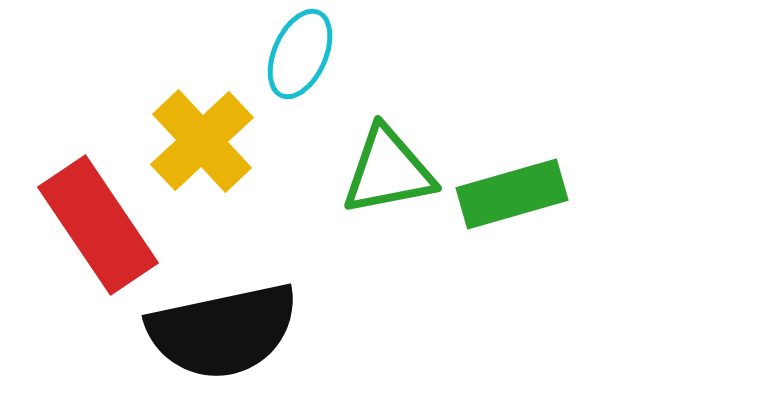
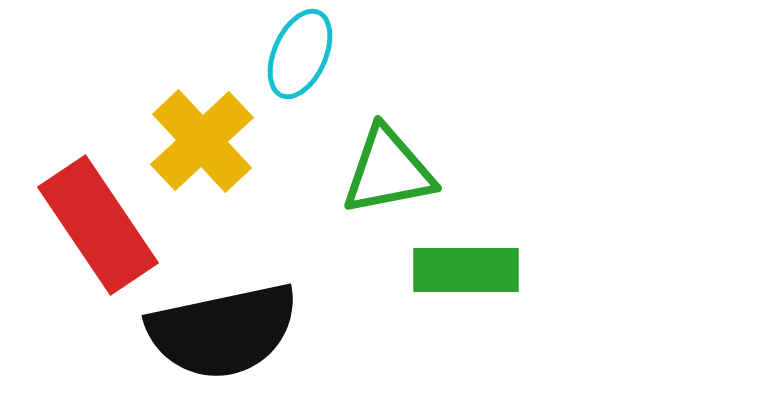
green rectangle: moved 46 px left, 76 px down; rotated 16 degrees clockwise
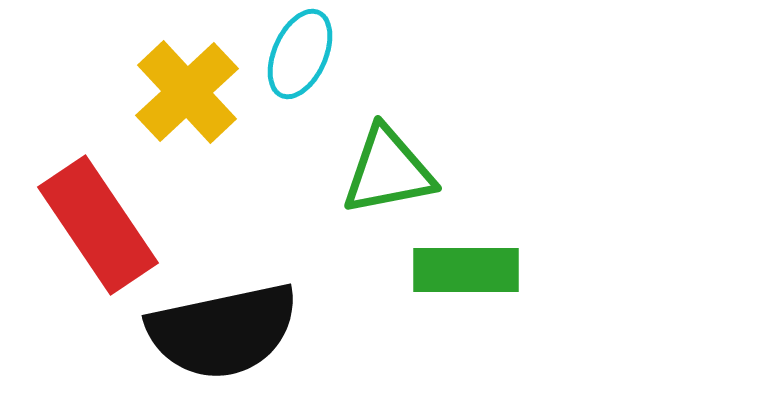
yellow cross: moved 15 px left, 49 px up
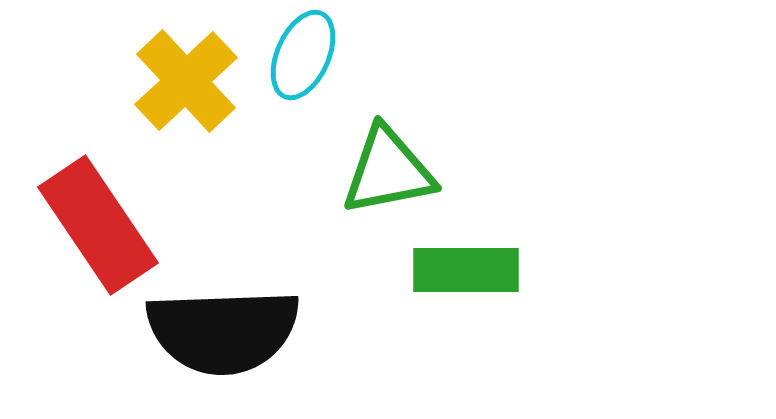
cyan ellipse: moved 3 px right, 1 px down
yellow cross: moved 1 px left, 11 px up
black semicircle: rotated 10 degrees clockwise
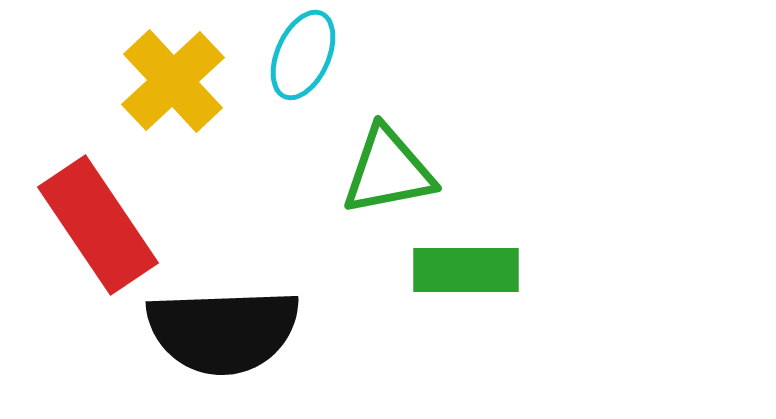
yellow cross: moved 13 px left
